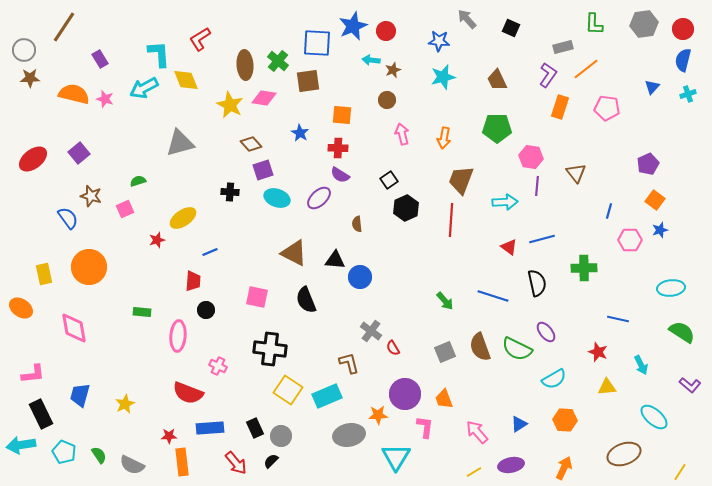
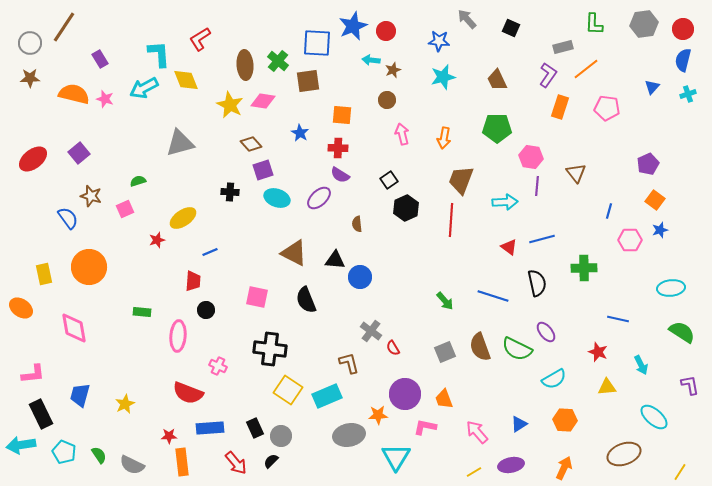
gray circle at (24, 50): moved 6 px right, 7 px up
pink diamond at (264, 98): moved 1 px left, 3 px down
purple L-shape at (690, 385): rotated 140 degrees counterclockwise
pink L-shape at (425, 427): rotated 85 degrees counterclockwise
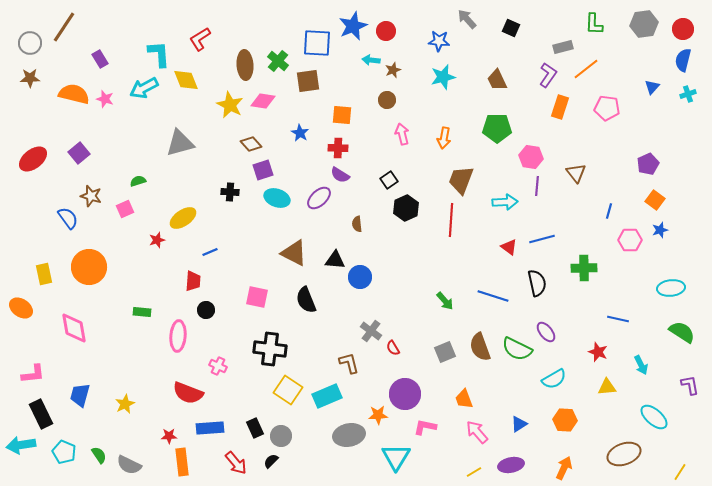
orange trapezoid at (444, 399): moved 20 px right
gray semicircle at (132, 465): moved 3 px left
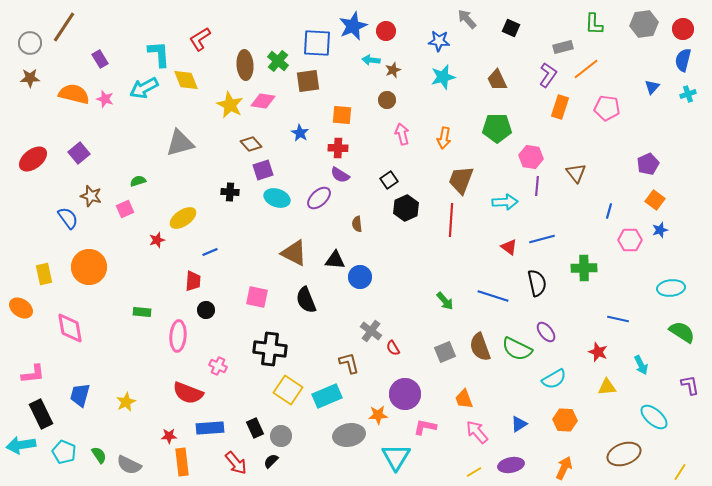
pink diamond at (74, 328): moved 4 px left
yellow star at (125, 404): moved 1 px right, 2 px up
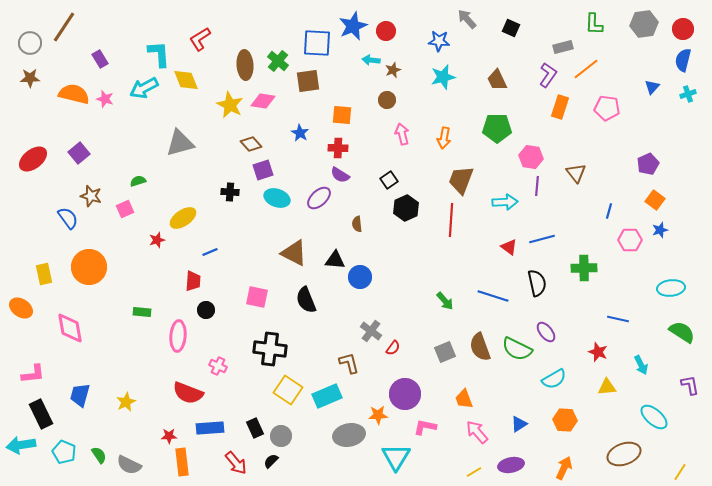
red semicircle at (393, 348): rotated 112 degrees counterclockwise
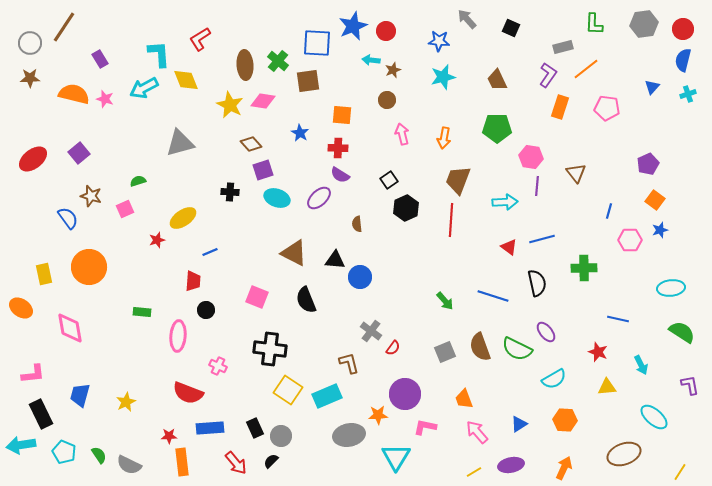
brown trapezoid at (461, 180): moved 3 px left
pink square at (257, 297): rotated 10 degrees clockwise
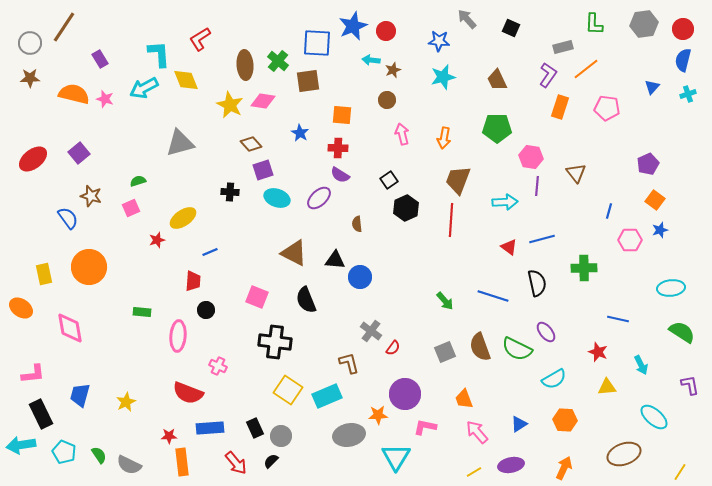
pink square at (125, 209): moved 6 px right, 1 px up
black cross at (270, 349): moved 5 px right, 7 px up
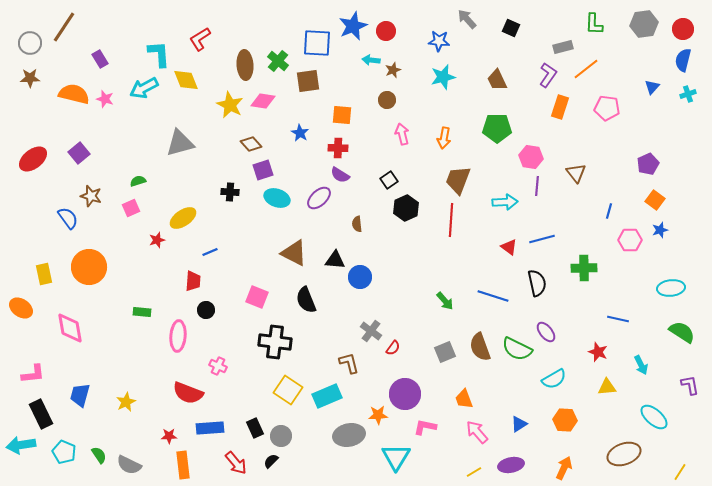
orange rectangle at (182, 462): moved 1 px right, 3 px down
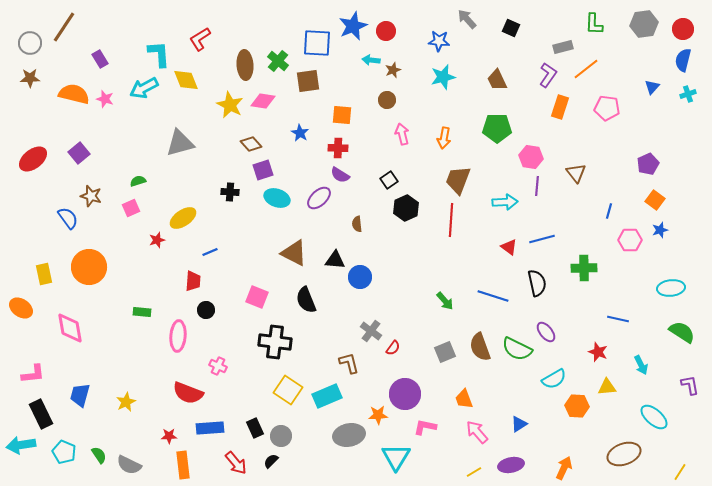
orange hexagon at (565, 420): moved 12 px right, 14 px up
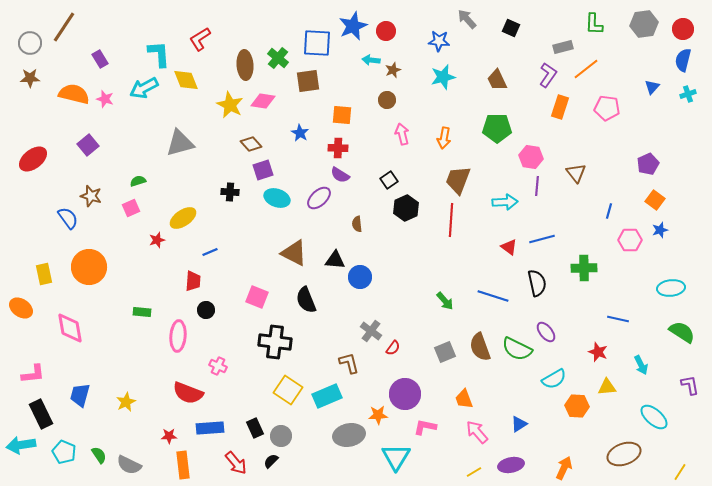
green cross at (278, 61): moved 3 px up
purple square at (79, 153): moved 9 px right, 8 px up
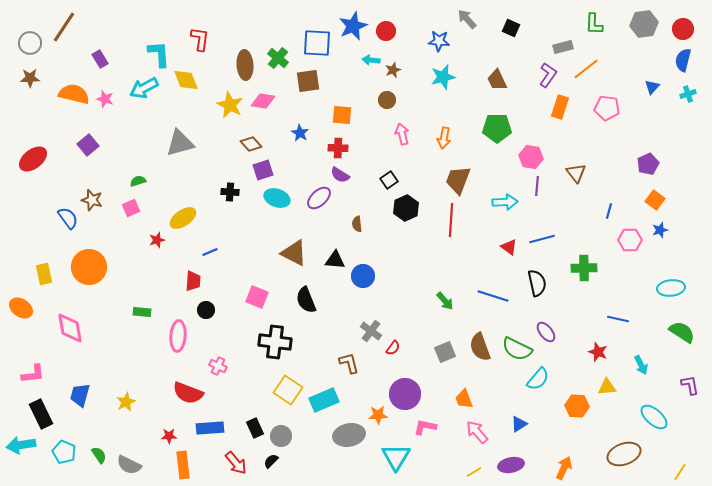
red L-shape at (200, 39): rotated 130 degrees clockwise
brown star at (91, 196): moved 1 px right, 4 px down
blue circle at (360, 277): moved 3 px right, 1 px up
cyan semicircle at (554, 379): moved 16 px left; rotated 20 degrees counterclockwise
cyan rectangle at (327, 396): moved 3 px left, 4 px down
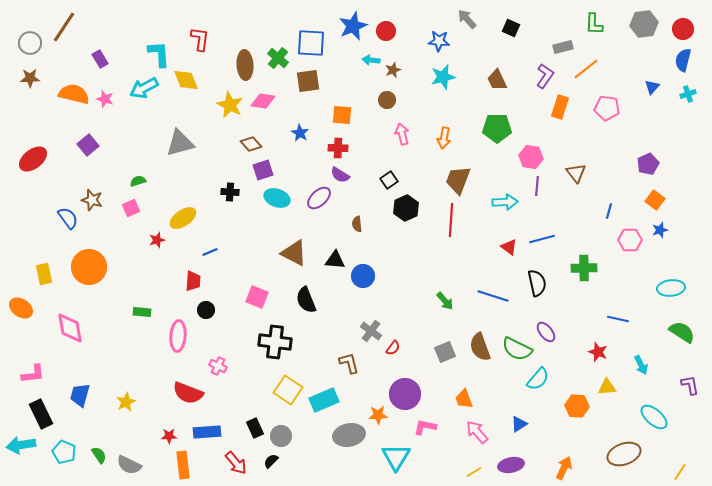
blue square at (317, 43): moved 6 px left
purple L-shape at (548, 75): moved 3 px left, 1 px down
blue rectangle at (210, 428): moved 3 px left, 4 px down
